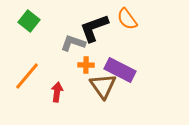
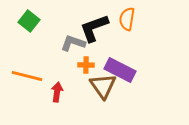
orange semicircle: rotated 45 degrees clockwise
orange line: rotated 64 degrees clockwise
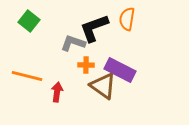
brown triangle: rotated 20 degrees counterclockwise
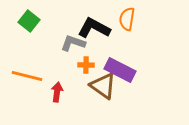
black L-shape: rotated 48 degrees clockwise
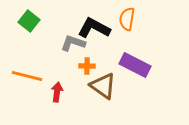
orange cross: moved 1 px right, 1 px down
purple rectangle: moved 15 px right, 5 px up
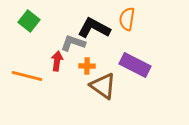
red arrow: moved 31 px up
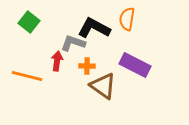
green square: moved 1 px down
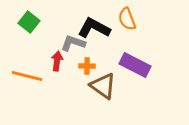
orange semicircle: rotated 30 degrees counterclockwise
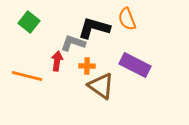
black L-shape: rotated 12 degrees counterclockwise
brown triangle: moved 2 px left
